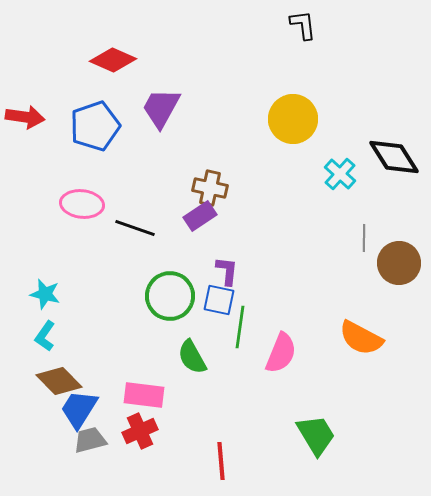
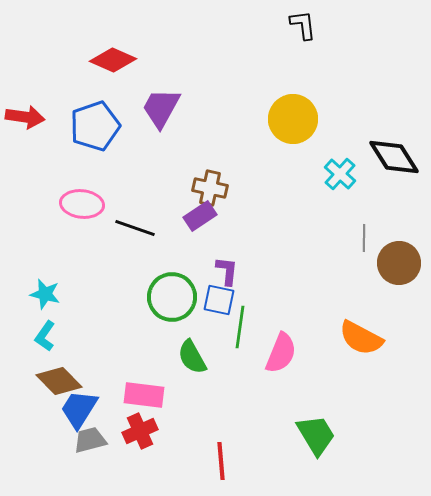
green circle: moved 2 px right, 1 px down
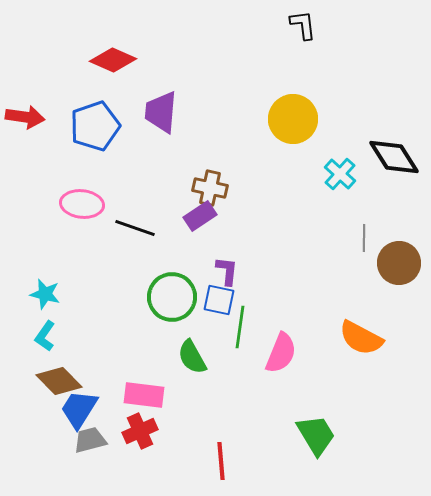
purple trapezoid: moved 4 px down; rotated 24 degrees counterclockwise
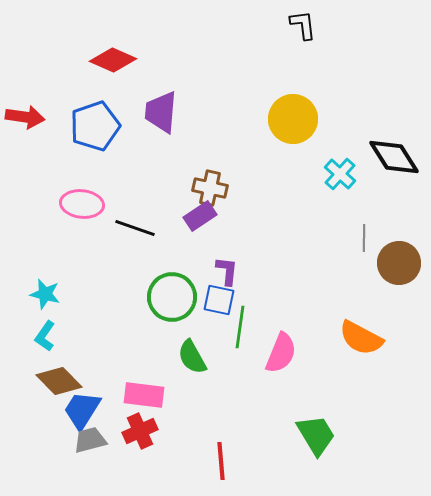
blue trapezoid: moved 3 px right, 1 px down
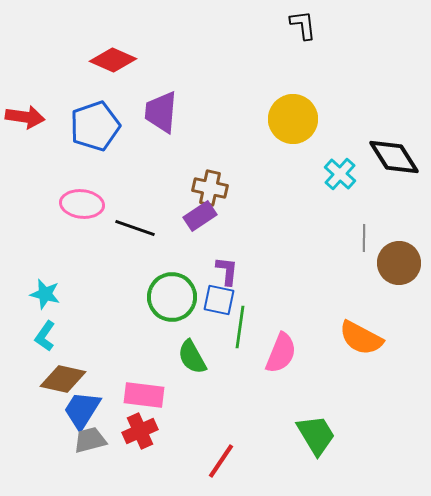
brown diamond: moved 4 px right, 2 px up; rotated 33 degrees counterclockwise
red line: rotated 39 degrees clockwise
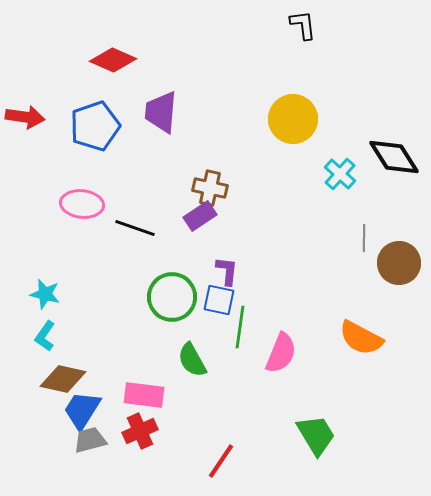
green semicircle: moved 3 px down
